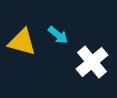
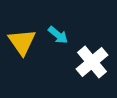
yellow triangle: rotated 40 degrees clockwise
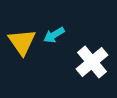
cyan arrow: moved 4 px left; rotated 110 degrees clockwise
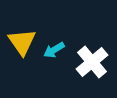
cyan arrow: moved 15 px down
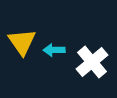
cyan arrow: rotated 30 degrees clockwise
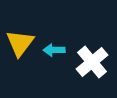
yellow triangle: moved 2 px left, 1 px down; rotated 12 degrees clockwise
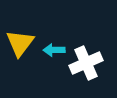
white cross: moved 6 px left, 1 px down; rotated 16 degrees clockwise
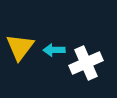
yellow triangle: moved 4 px down
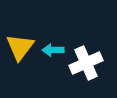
cyan arrow: moved 1 px left
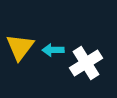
white cross: rotated 8 degrees counterclockwise
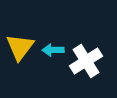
white cross: moved 2 px up
